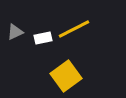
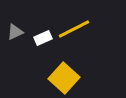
white rectangle: rotated 12 degrees counterclockwise
yellow square: moved 2 px left, 2 px down; rotated 12 degrees counterclockwise
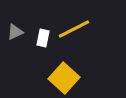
white rectangle: rotated 54 degrees counterclockwise
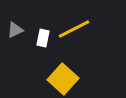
gray triangle: moved 2 px up
yellow square: moved 1 px left, 1 px down
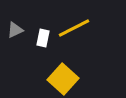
yellow line: moved 1 px up
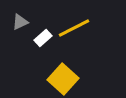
gray triangle: moved 5 px right, 8 px up
white rectangle: rotated 36 degrees clockwise
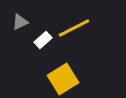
white rectangle: moved 2 px down
yellow square: rotated 16 degrees clockwise
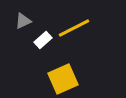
gray triangle: moved 3 px right, 1 px up
yellow square: rotated 8 degrees clockwise
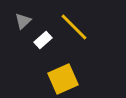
gray triangle: rotated 18 degrees counterclockwise
yellow line: moved 1 px up; rotated 72 degrees clockwise
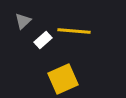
yellow line: moved 4 px down; rotated 40 degrees counterclockwise
